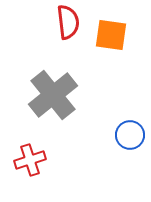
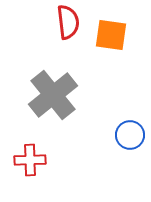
red cross: rotated 16 degrees clockwise
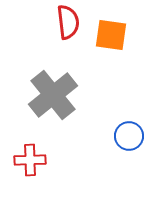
blue circle: moved 1 px left, 1 px down
